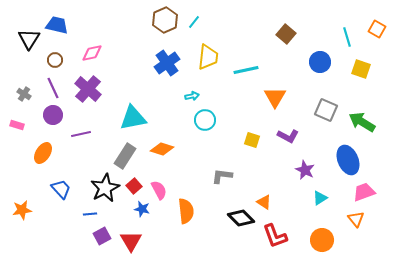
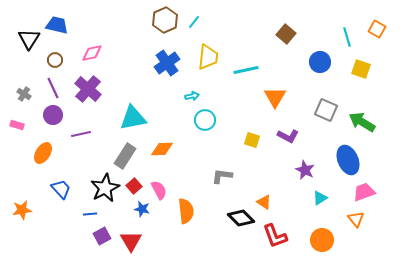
orange diamond at (162, 149): rotated 20 degrees counterclockwise
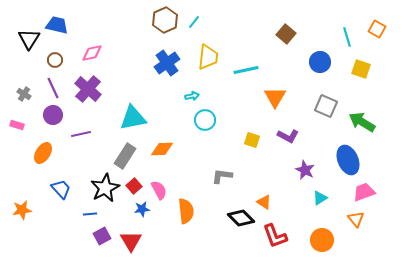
gray square at (326, 110): moved 4 px up
blue star at (142, 209): rotated 21 degrees counterclockwise
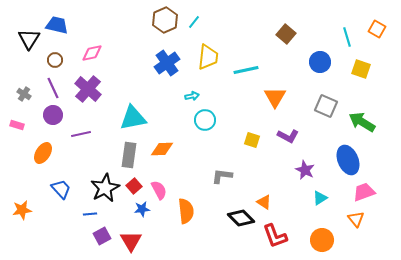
gray rectangle at (125, 156): moved 4 px right, 1 px up; rotated 25 degrees counterclockwise
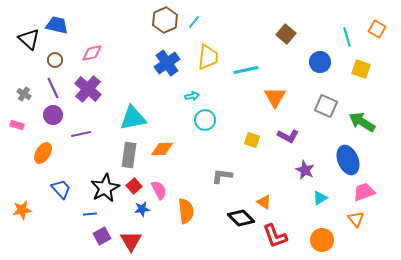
black triangle at (29, 39): rotated 20 degrees counterclockwise
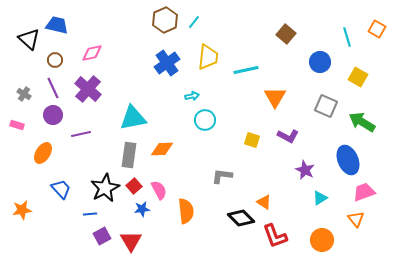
yellow square at (361, 69): moved 3 px left, 8 px down; rotated 12 degrees clockwise
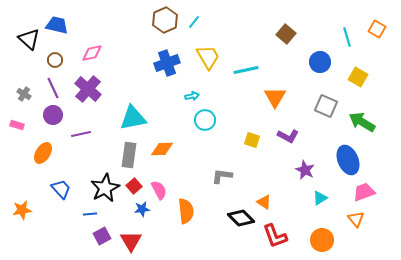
yellow trapezoid at (208, 57): rotated 36 degrees counterclockwise
blue cross at (167, 63): rotated 15 degrees clockwise
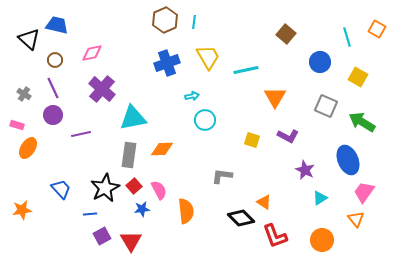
cyan line at (194, 22): rotated 32 degrees counterclockwise
purple cross at (88, 89): moved 14 px right
orange ellipse at (43, 153): moved 15 px left, 5 px up
pink trapezoid at (364, 192): rotated 35 degrees counterclockwise
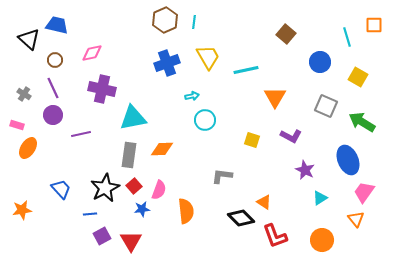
orange square at (377, 29): moved 3 px left, 4 px up; rotated 30 degrees counterclockwise
purple cross at (102, 89): rotated 28 degrees counterclockwise
purple L-shape at (288, 136): moved 3 px right
pink semicircle at (159, 190): rotated 48 degrees clockwise
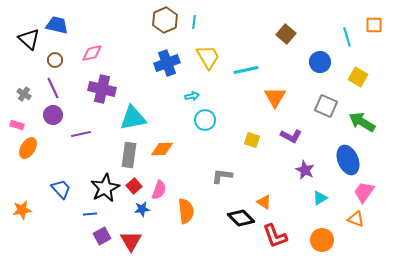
orange triangle at (356, 219): rotated 30 degrees counterclockwise
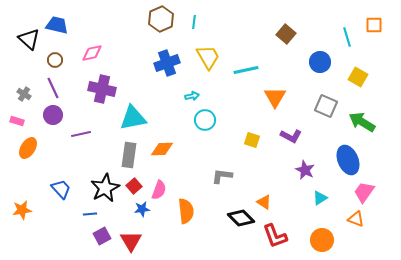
brown hexagon at (165, 20): moved 4 px left, 1 px up
pink rectangle at (17, 125): moved 4 px up
